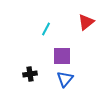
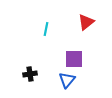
cyan line: rotated 16 degrees counterclockwise
purple square: moved 12 px right, 3 px down
blue triangle: moved 2 px right, 1 px down
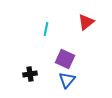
purple square: moved 9 px left; rotated 24 degrees clockwise
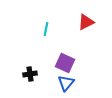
red triangle: rotated 12 degrees clockwise
purple square: moved 4 px down
blue triangle: moved 1 px left, 3 px down
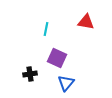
red triangle: rotated 36 degrees clockwise
purple square: moved 8 px left, 5 px up
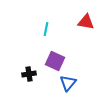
purple square: moved 2 px left, 3 px down
black cross: moved 1 px left
blue triangle: moved 2 px right
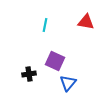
cyan line: moved 1 px left, 4 px up
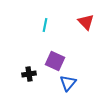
red triangle: rotated 36 degrees clockwise
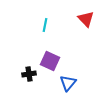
red triangle: moved 3 px up
purple square: moved 5 px left
